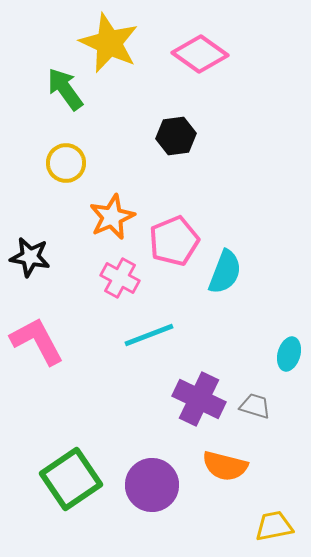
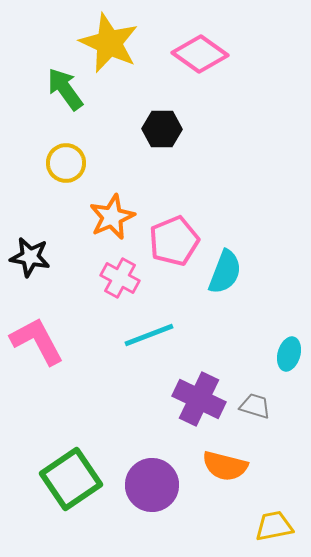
black hexagon: moved 14 px left, 7 px up; rotated 9 degrees clockwise
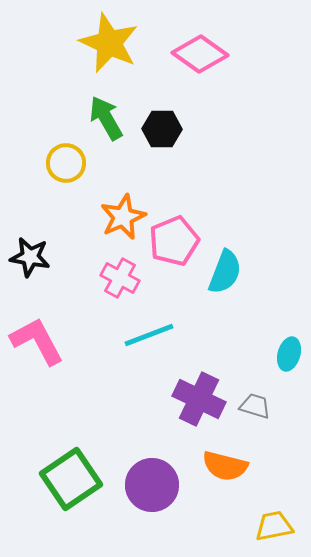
green arrow: moved 41 px right, 29 px down; rotated 6 degrees clockwise
orange star: moved 11 px right
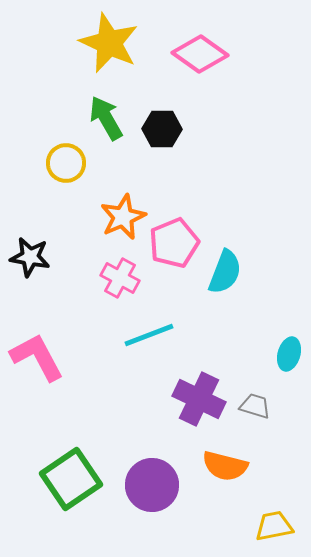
pink pentagon: moved 2 px down
pink L-shape: moved 16 px down
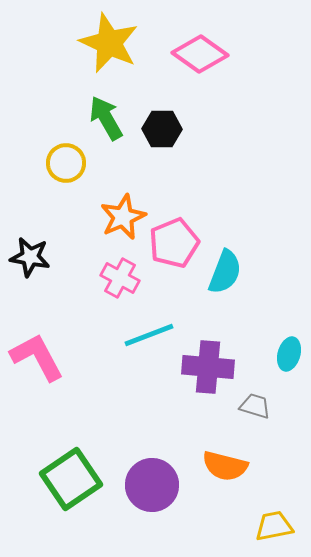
purple cross: moved 9 px right, 32 px up; rotated 21 degrees counterclockwise
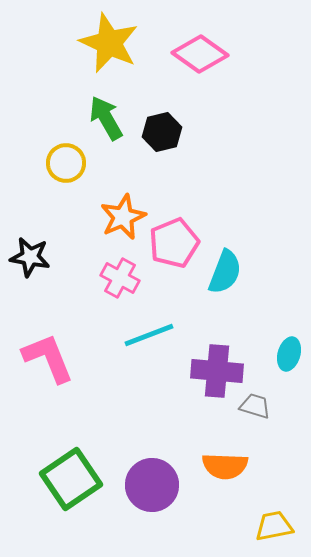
black hexagon: moved 3 px down; rotated 15 degrees counterclockwise
pink L-shape: moved 11 px right, 1 px down; rotated 6 degrees clockwise
purple cross: moved 9 px right, 4 px down
orange semicircle: rotated 12 degrees counterclockwise
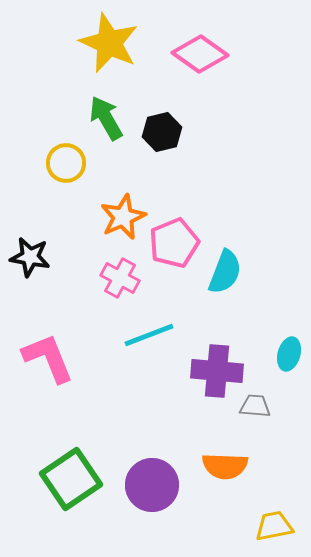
gray trapezoid: rotated 12 degrees counterclockwise
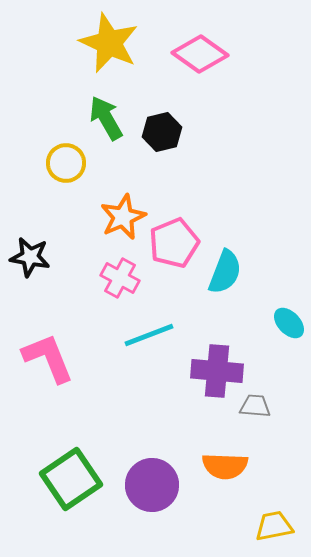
cyan ellipse: moved 31 px up; rotated 60 degrees counterclockwise
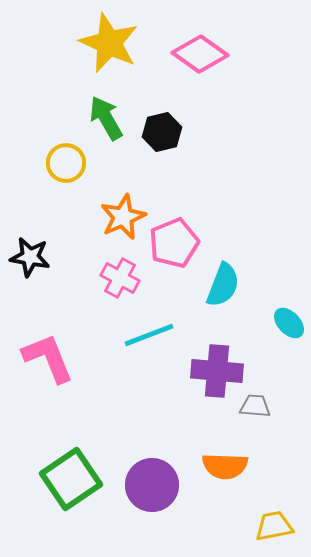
cyan semicircle: moved 2 px left, 13 px down
